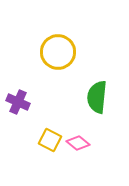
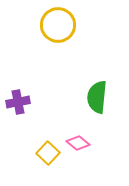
yellow circle: moved 27 px up
purple cross: rotated 35 degrees counterclockwise
yellow square: moved 2 px left, 13 px down; rotated 15 degrees clockwise
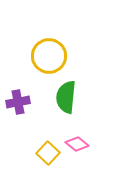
yellow circle: moved 9 px left, 31 px down
green semicircle: moved 31 px left
pink diamond: moved 1 px left, 1 px down
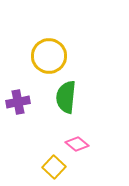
yellow square: moved 6 px right, 14 px down
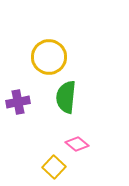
yellow circle: moved 1 px down
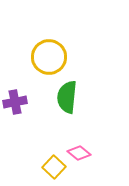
green semicircle: moved 1 px right
purple cross: moved 3 px left
pink diamond: moved 2 px right, 9 px down
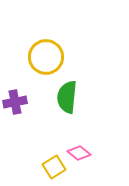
yellow circle: moved 3 px left
yellow square: rotated 15 degrees clockwise
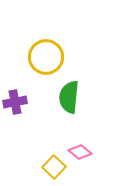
green semicircle: moved 2 px right
pink diamond: moved 1 px right, 1 px up
yellow square: rotated 15 degrees counterclockwise
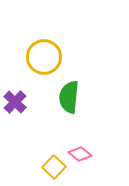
yellow circle: moved 2 px left
purple cross: rotated 35 degrees counterclockwise
pink diamond: moved 2 px down
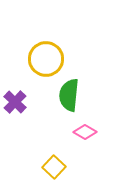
yellow circle: moved 2 px right, 2 px down
green semicircle: moved 2 px up
pink diamond: moved 5 px right, 22 px up; rotated 10 degrees counterclockwise
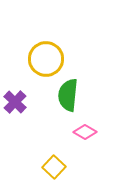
green semicircle: moved 1 px left
